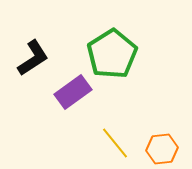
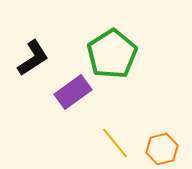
orange hexagon: rotated 8 degrees counterclockwise
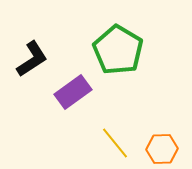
green pentagon: moved 6 px right, 4 px up; rotated 9 degrees counterclockwise
black L-shape: moved 1 px left, 1 px down
orange hexagon: rotated 12 degrees clockwise
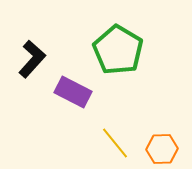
black L-shape: rotated 15 degrees counterclockwise
purple rectangle: rotated 63 degrees clockwise
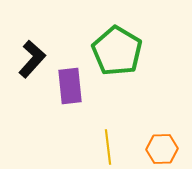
green pentagon: moved 1 px left, 1 px down
purple rectangle: moved 3 px left, 6 px up; rotated 57 degrees clockwise
yellow line: moved 7 px left, 4 px down; rotated 32 degrees clockwise
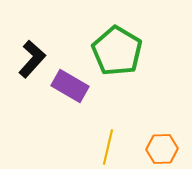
purple rectangle: rotated 54 degrees counterclockwise
yellow line: rotated 20 degrees clockwise
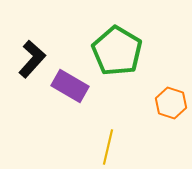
orange hexagon: moved 9 px right, 46 px up; rotated 20 degrees clockwise
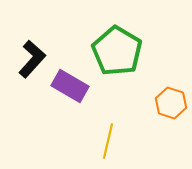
yellow line: moved 6 px up
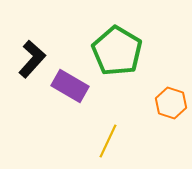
yellow line: rotated 12 degrees clockwise
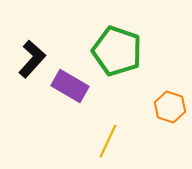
green pentagon: rotated 12 degrees counterclockwise
orange hexagon: moved 1 px left, 4 px down
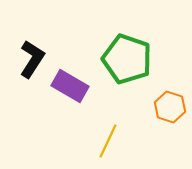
green pentagon: moved 10 px right, 8 px down
black L-shape: rotated 9 degrees counterclockwise
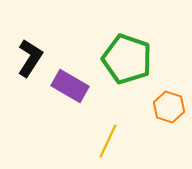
black L-shape: moved 2 px left, 1 px up
orange hexagon: moved 1 px left
